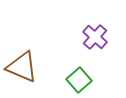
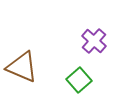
purple cross: moved 1 px left, 4 px down
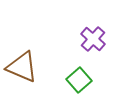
purple cross: moved 1 px left, 2 px up
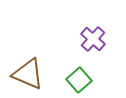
brown triangle: moved 6 px right, 7 px down
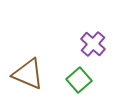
purple cross: moved 5 px down
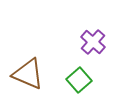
purple cross: moved 2 px up
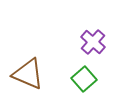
green square: moved 5 px right, 1 px up
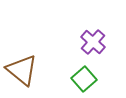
brown triangle: moved 6 px left, 4 px up; rotated 16 degrees clockwise
